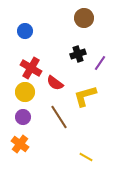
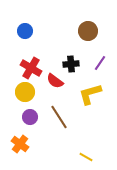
brown circle: moved 4 px right, 13 px down
black cross: moved 7 px left, 10 px down; rotated 14 degrees clockwise
red semicircle: moved 2 px up
yellow L-shape: moved 5 px right, 2 px up
purple circle: moved 7 px right
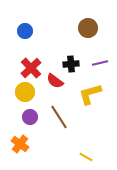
brown circle: moved 3 px up
purple line: rotated 42 degrees clockwise
red cross: rotated 15 degrees clockwise
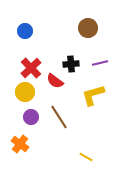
yellow L-shape: moved 3 px right, 1 px down
purple circle: moved 1 px right
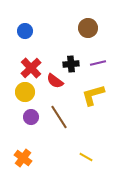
purple line: moved 2 px left
orange cross: moved 3 px right, 14 px down
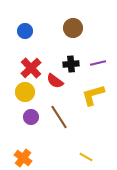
brown circle: moved 15 px left
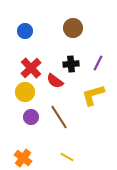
purple line: rotated 49 degrees counterclockwise
yellow line: moved 19 px left
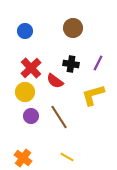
black cross: rotated 14 degrees clockwise
purple circle: moved 1 px up
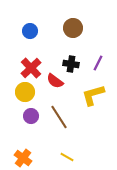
blue circle: moved 5 px right
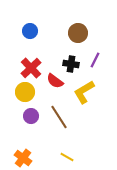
brown circle: moved 5 px right, 5 px down
purple line: moved 3 px left, 3 px up
yellow L-shape: moved 9 px left, 3 px up; rotated 15 degrees counterclockwise
